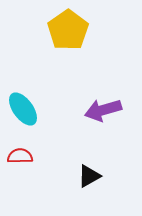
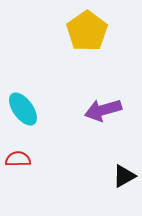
yellow pentagon: moved 19 px right, 1 px down
red semicircle: moved 2 px left, 3 px down
black triangle: moved 35 px right
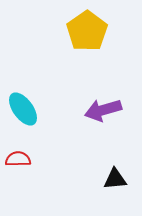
black triangle: moved 9 px left, 3 px down; rotated 25 degrees clockwise
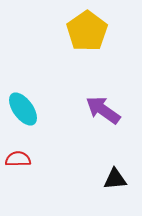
purple arrow: rotated 51 degrees clockwise
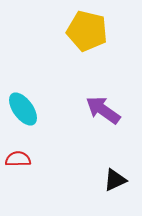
yellow pentagon: rotated 24 degrees counterclockwise
black triangle: moved 1 px down; rotated 20 degrees counterclockwise
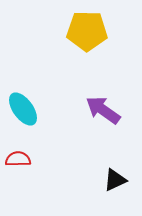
yellow pentagon: rotated 12 degrees counterclockwise
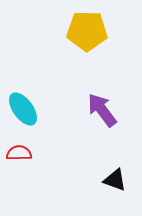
purple arrow: moved 1 px left; rotated 18 degrees clockwise
red semicircle: moved 1 px right, 6 px up
black triangle: rotated 45 degrees clockwise
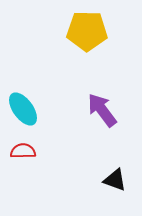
red semicircle: moved 4 px right, 2 px up
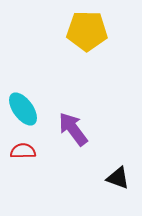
purple arrow: moved 29 px left, 19 px down
black triangle: moved 3 px right, 2 px up
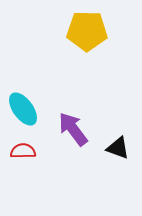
black triangle: moved 30 px up
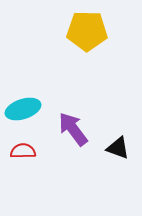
cyan ellipse: rotated 72 degrees counterclockwise
